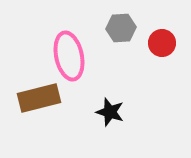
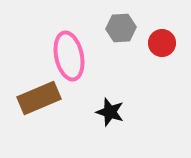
brown rectangle: rotated 9 degrees counterclockwise
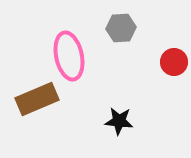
red circle: moved 12 px right, 19 px down
brown rectangle: moved 2 px left, 1 px down
black star: moved 9 px right, 9 px down; rotated 12 degrees counterclockwise
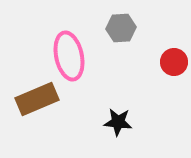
black star: moved 1 px left, 1 px down
